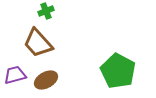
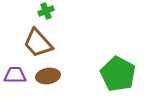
green pentagon: moved 3 px down
purple trapezoid: rotated 15 degrees clockwise
brown ellipse: moved 2 px right, 4 px up; rotated 20 degrees clockwise
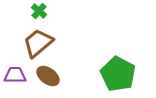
green cross: moved 7 px left; rotated 28 degrees counterclockwise
brown trapezoid: rotated 92 degrees clockwise
brown ellipse: rotated 45 degrees clockwise
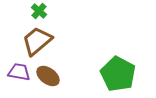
brown trapezoid: moved 1 px left, 2 px up
purple trapezoid: moved 4 px right, 3 px up; rotated 10 degrees clockwise
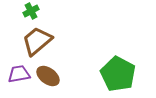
green cross: moved 8 px left; rotated 21 degrees clockwise
purple trapezoid: moved 2 px down; rotated 20 degrees counterclockwise
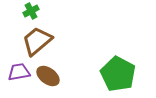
purple trapezoid: moved 2 px up
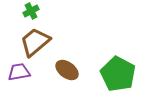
brown trapezoid: moved 2 px left, 1 px down
brown ellipse: moved 19 px right, 6 px up
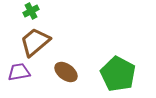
brown ellipse: moved 1 px left, 2 px down
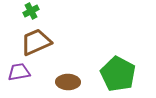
brown trapezoid: moved 1 px right; rotated 16 degrees clockwise
brown ellipse: moved 2 px right, 10 px down; rotated 35 degrees counterclockwise
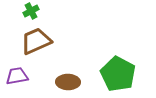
brown trapezoid: moved 1 px up
purple trapezoid: moved 2 px left, 4 px down
